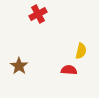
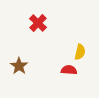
red cross: moved 9 px down; rotated 18 degrees counterclockwise
yellow semicircle: moved 1 px left, 1 px down
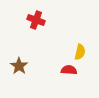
red cross: moved 2 px left, 3 px up; rotated 24 degrees counterclockwise
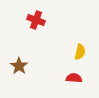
red semicircle: moved 5 px right, 8 px down
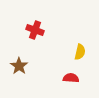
red cross: moved 1 px left, 10 px down
red semicircle: moved 3 px left
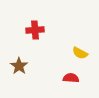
red cross: rotated 24 degrees counterclockwise
yellow semicircle: moved 1 px down; rotated 105 degrees clockwise
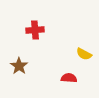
yellow semicircle: moved 4 px right, 1 px down
red semicircle: moved 2 px left
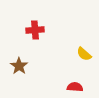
yellow semicircle: rotated 14 degrees clockwise
red semicircle: moved 6 px right, 9 px down
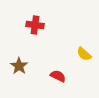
red cross: moved 5 px up; rotated 12 degrees clockwise
red semicircle: moved 17 px left, 11 px up; rotated 21 degrees clockwise
